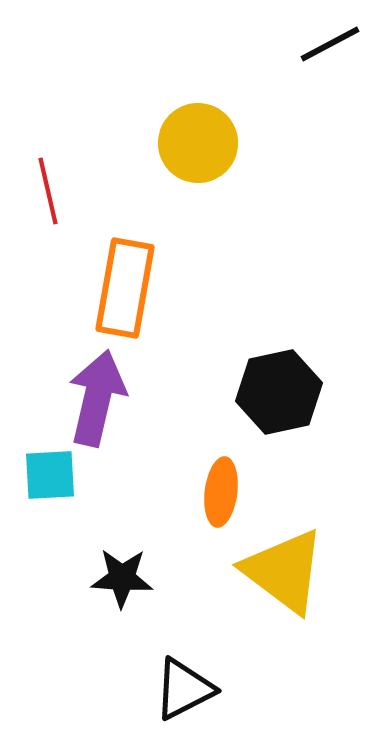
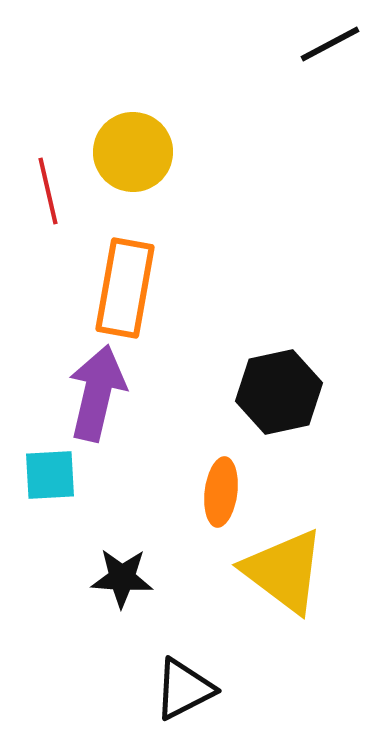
yellow circle: moved 65 px left, 9 px down
purple arrow: moved 5 px up
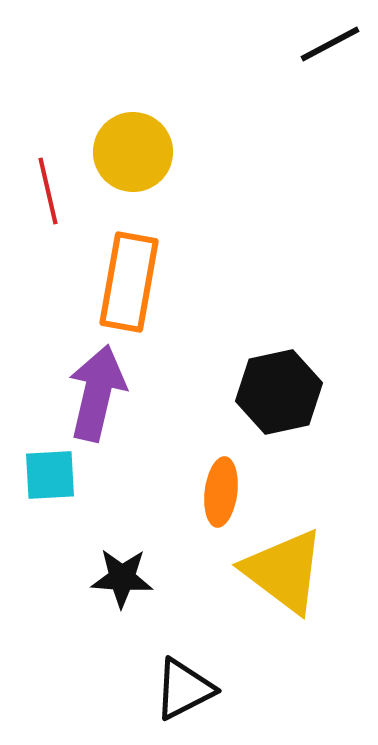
orange rectangle: moved 4 px right, 6 px up
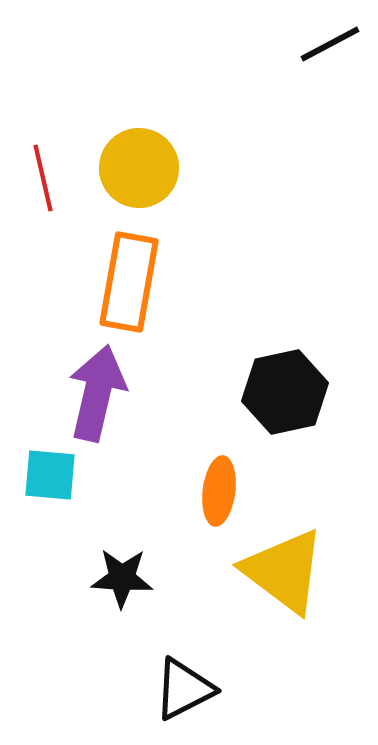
yellow circle: moved 6 px right, 16 px down
red line: moved 5 px left, 13 px up
black hexagon: moved 6 px right
cyan square: rotated 8 degrees clockwise
orange ellipse: moved 2 px left, 1 px up
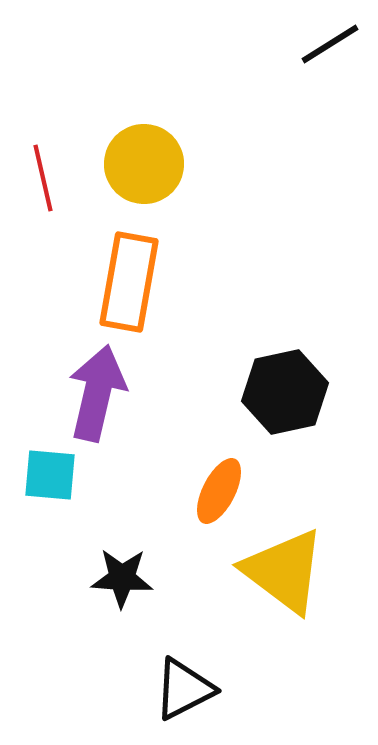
black line: rotated 4 degrees counterclockwise
yellow circle: moved 5 px right, 4 px up
orange ellipse: rotated 20 degrees clockwise
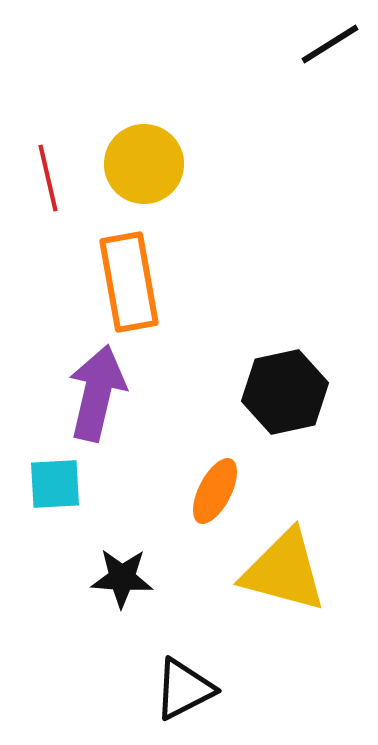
red line: moved 5 px right
orange rectangle: rotated 20 degrees counterclockwise
cyan square: moved 5 px right, 9 px down; rotated 8 degrees counterclockwise
orange ellipse: moved 4 px left
yellow triangle: rotated 22 degrees counterclockwise
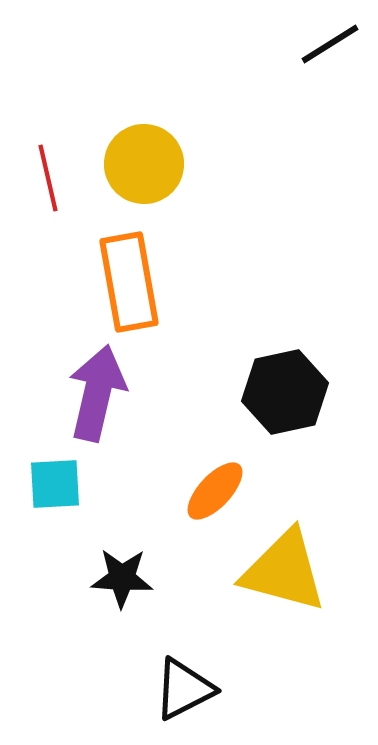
orange ellipse: rotated 16 degrees clockwise
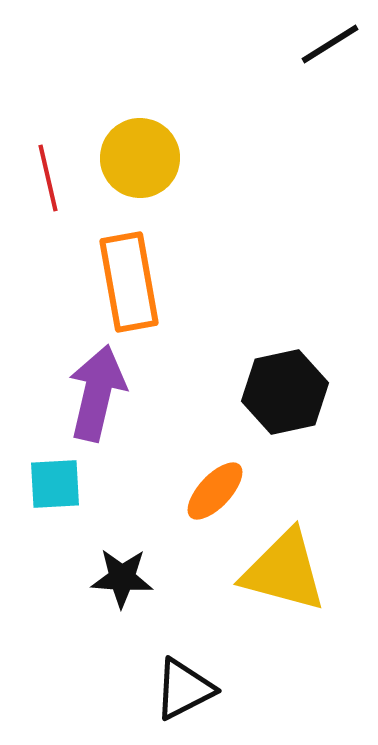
yellow circle: moved 4 px left, 6 px up
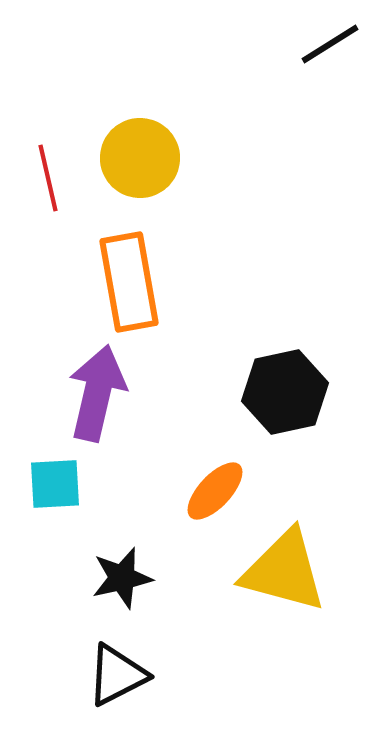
black star: rotated 16 degrees counterclockwise
black triangle: moved 67 px left, 14 px up
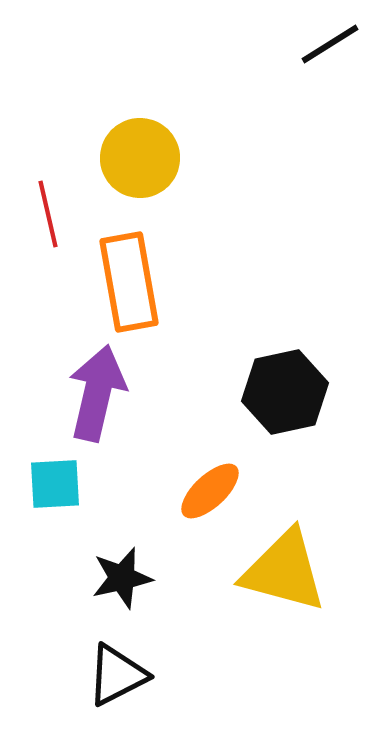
red line: moved 36 px down
orange ellipse: moved 5 px left; rotated 4 degrees clockwise
